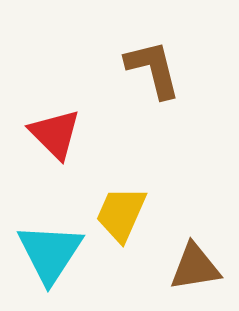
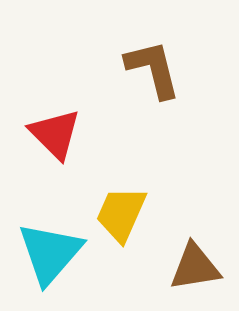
cyan triangle: rotated 8 degrees clockwise
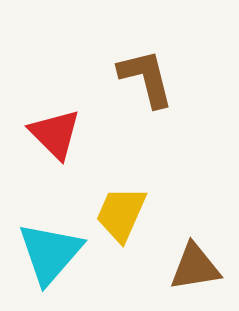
brown L-shape: moved 7 px left, 9 px down
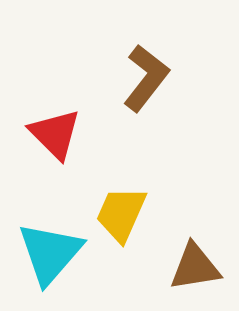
brown L-shape: rotated 52 degrees clockwise
